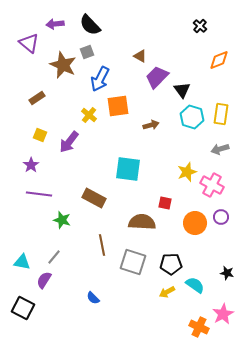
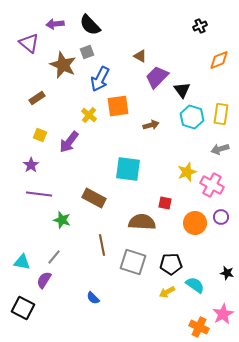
black cross at (200, 26): rotated 24 degrees clockwise
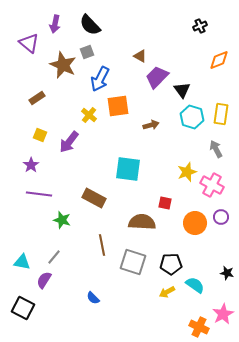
purple arrow at (55, 24): rotated 72 degrees counterclockwise
gray arrow at (220, 149): moved 4 px left; rotated 78 degrees clockwise
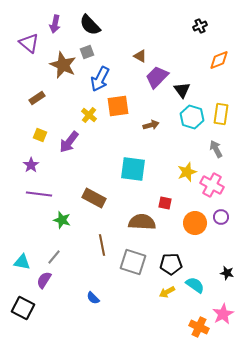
cyan square at (128, 169): moved 5 px right
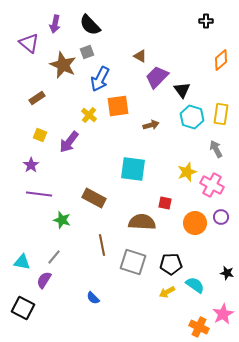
black cross at (200, 26): moved 6 px right, 5 px up; rotated 24 degrees clockwise
orange diamond at (219, 60): moved 2 px right; rotated 20 degrees counterclockwise
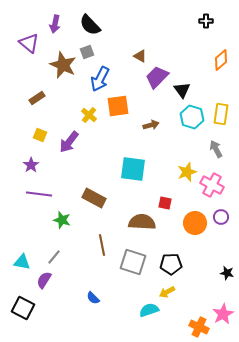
cyan semicircle at (195, 285): moved 46 px left, 25 px down; rotated 54 degrees counterclockwise
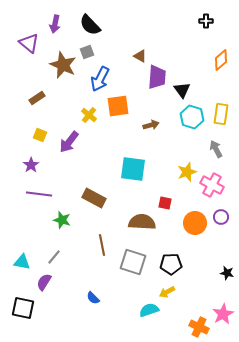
purple trapezoid at (157, 77): rotated 140 degrees clockwise
purple semicircle at (44, 280): moved 2 px down
black square at (23, 308): rotated 15 degrees counterclockwise
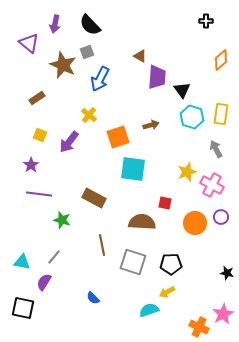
orange square at (118, 106): moved 31 px down; rotated 10 degrees counterclockwise
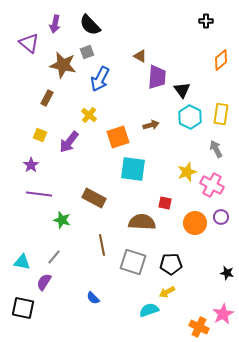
brown star at (63, 65): rotated 12 degrees counterclockwise
brown rectangle at (37, 98): moved 10 px right; rotated 28 degrees counterclockwise
cyan hexagon at (192, 117): moved 2 px left; rotated 10 degrees clockwise
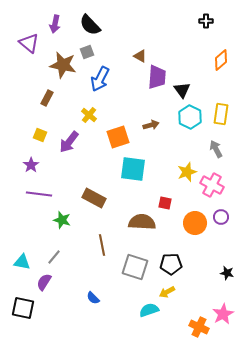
gray square at (133, 262): moved 2 px right, 5 px down
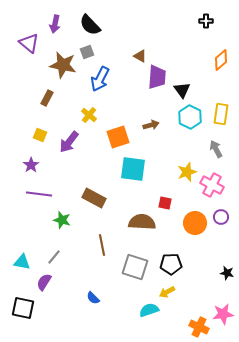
pink star at (223, 314): rotated 20 degrees clockwise
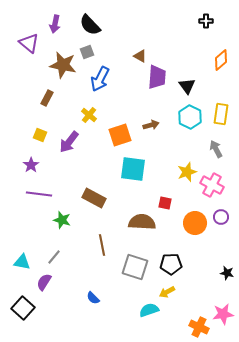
black triangle at (182, 90): moved 5 px right, 4 px up
orange square at (118, 137): moved 2 px right, 2 px up
black square at (23, 308): rotated 30 degrees clockwise
